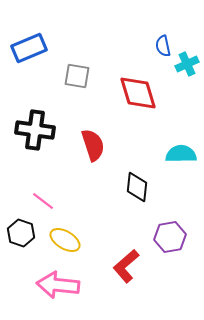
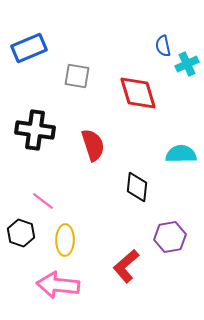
yellow ellipse: rotated 60 degrees clockwise
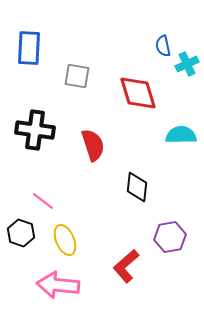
blue rectangle: rotated 64 degrees counterclockwise
cyan semicircle: moved 19 px up
yellow ellipse: rotated 24 degrees counterclockwise
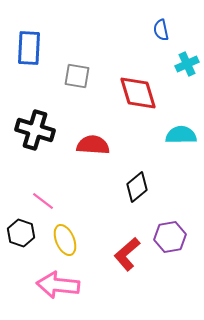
blue semicircle: moved 2 px left, 16 px up
black cross: rotated 9 degrees clockwise
red semicircle: rotated 68 degrees counterclockwise
black diamond: rotated 44 degrees clockwise
red L-shape: moved 1 px right, 12 px up
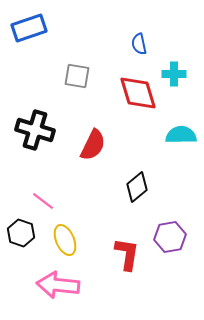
blue semicircle: moved 22 px left, 14 px down
blue rectangle: moved 20 px up; rotated 68 degrees clockwise
cyan cross: moved 13 px left, 10 px down; rotated 25 degrees clockwise
red semicircle: rotated 112 degrees clockwise
red L-shape: rotated 140 degrees clockwise
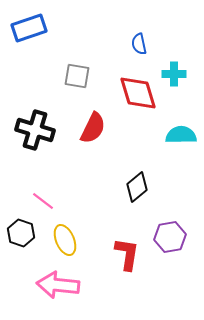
red semicircle: moved 17 px up
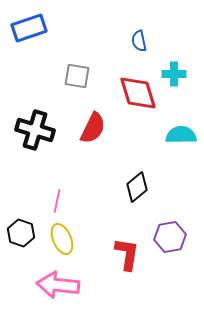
blue semicircle: moved 3 px up
pink line: moved 14 px right; rotated 65 degrees clockwise
yellow ellipse: moved 3 px left, 1 px up
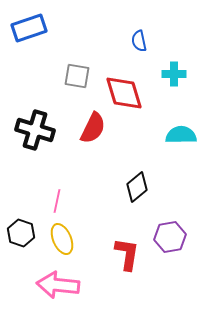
red diamond: moved 14 px left
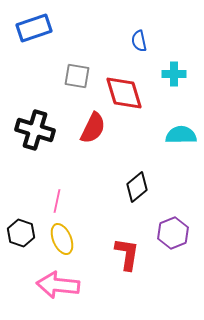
blue rectangle: moved 5 px right
purple hexagon: moved 3 px right, 4 px up; rotated 12 degrees counterclockwise
